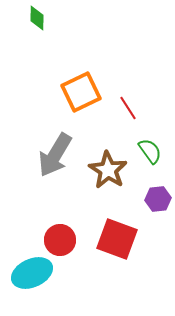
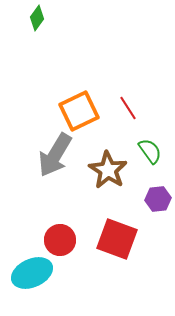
green diamond: rotated 35 degrees clockwise
orange square: moved 2 px left, 19 px down
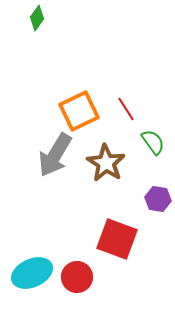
red line: moved 2 px left, 1 px down
green semicircle: moved 3 px right, 9 px up
brown star: moved 2 px left, 7 px up
purple hexagon: rotated 15 degrees clockwise
red circle: moved 17 px right, 37 px down
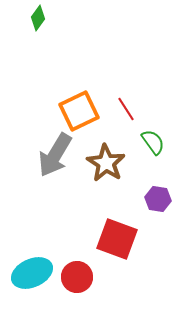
green diamond: moved 1 px right
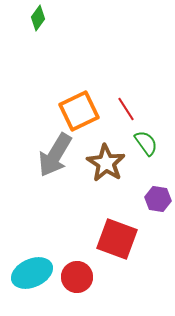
green semicircle: moved 7 px left, 1 px down
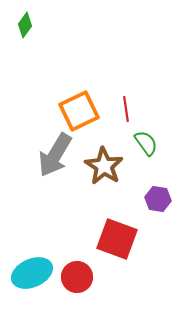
green diamond: moved 13 px left, 7 px down
red line: rotated 25 degrees clockwise
brown star: moved 2 px left, 3 px down
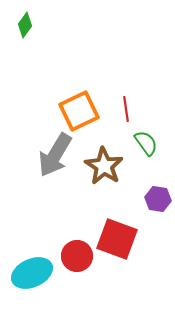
red circle: moved 21 px up
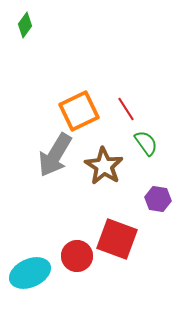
red line: rotated 25 degrees counterclockwise
cyan ellipse: moved 2 px left
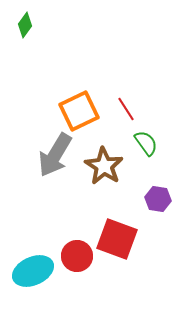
cyan ellipse: moved 3 px right, 2 px up
